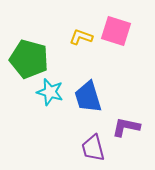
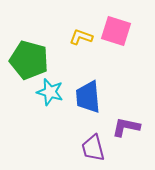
green pentagon: moved 1 px down
blue trapezoid: rotated 12 degrees clockwise
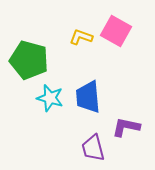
pink square: rotated 12 degrees clockwise
cyan star: moved 6 px down
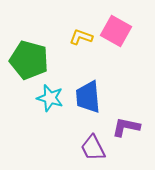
purple trapezoid: rotated 12 degrees counterclockwise
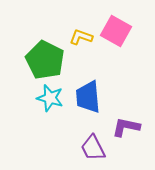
green pentagon: moved 16 px right; rotated 12 degrees clockwise
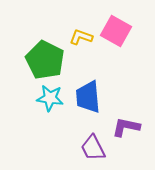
cyan star: rotated 8 degrees counterclockwise
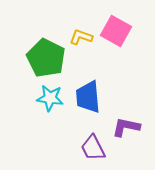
green pentagon: moved 1 px right, 2 px up
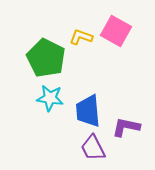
blue trapezoid: moved 14 px down
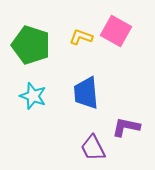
green pentagon: moved 15 px left, 13 px up; rotated 9 degrees counterclockwise
cyan star: moved 17 px left, 2 px up; rotated 12 degrees clockwise
blue trapezoid: moved 2 px left, 18 px up
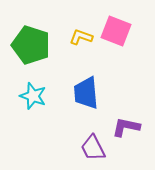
pink square: rotated 8 degrees counterclockwise
